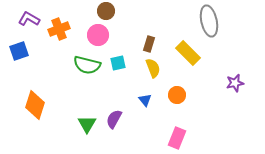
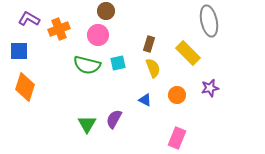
blue square: rotated 18 degrees clockwise
purple star: moved 25 px left, 5 px down
blue triangle: rotated 24 degrees counterclockwise
orange diamond: moved 10 px left, 18 px up
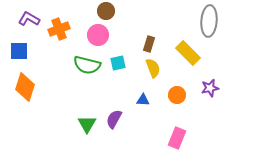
gray ellipse: rotated 16 degrees clockwise
blue triangle: moved 2 px left; rotated 24 degrees counterclockwise
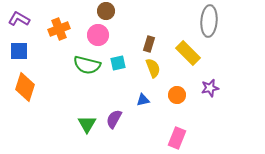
purple L-shape: moved 10 px left
blue triangle: rotated 16 degrees counterclockwise
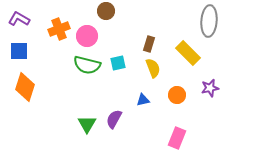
pink circle: moved 11 px left, 1 px down
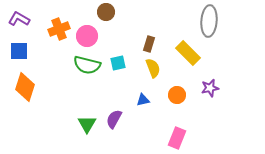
brown circle: moved 1 px down
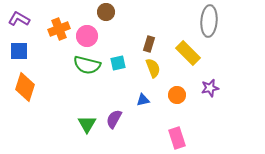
pink rectangle: rotated 40 degrees counterclockwise
